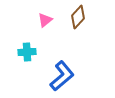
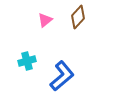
cyan cross: moved 9 px down; rotated 12 degrees counterclockwise
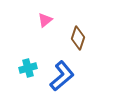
brown diamond: moved 21 px down; rotated 25 degrees counterclockwise
cyan cross: moved 1 px right, 7 px down
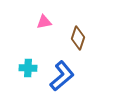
pink triangle: moved 1 px left, 2 px down; rotated 28 degrees clockwise
cyan cross: rotated 18 degrees clockwise
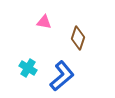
pink triangle: rotated 21 degrees clockwise
cyan cross: rotated 30 degrees clockwise
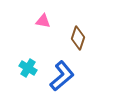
pink triangle: moved 1 px left, 1 px up
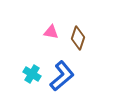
pink triangle: moved 8 px right, 11 px down
cyan cross: moved 4 px right, 6 px down
